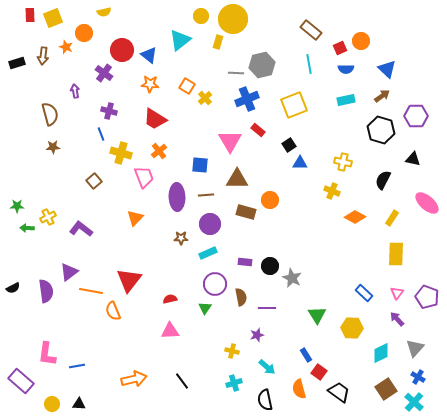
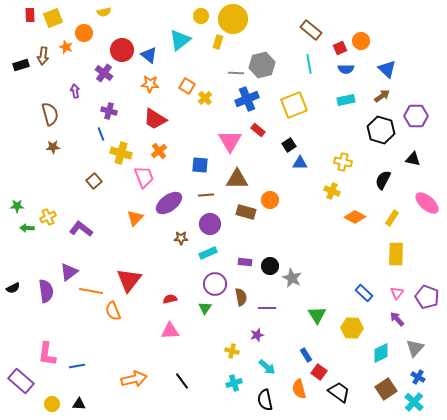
black rectangle at (17, 63): moved 4 px right, 2 px down
purple ellipse at (177, 197): moved 8 px left, 6 px down; rotated 56 degrees clockwise
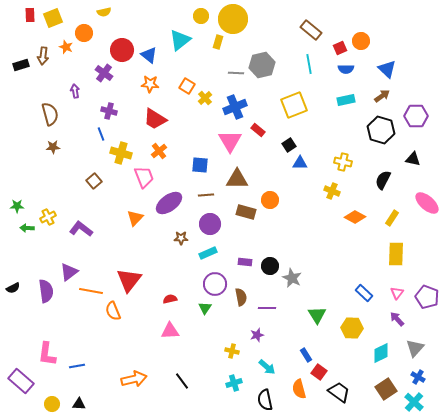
blue cross at (247, 99): moved 12 px left, 8 px down
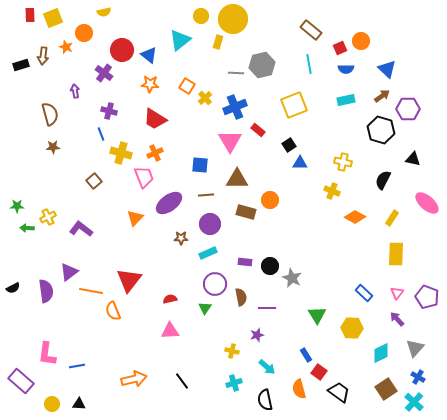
purple hexagon at (416, 116): moved 8 px left, 7 px up
orange cross at (159, 151): moved 4 px left, 2 px down; rotated 14 degrees clockwise
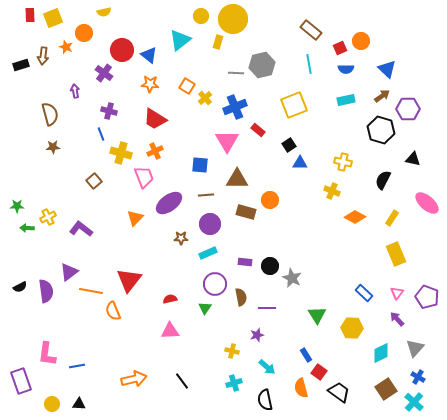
pink triangle at (230, 141): moved 3 px left
orange cross at (155, 153): moved 2 px up
yellow rectangle at (396, 254): rotated 25 degrees counterclockwise
black semicircle at (13, 288): moved 7 px right, 1 px up
purple rectangle at (21, 381): rotated 30 degrees clockwise
orange semicircle at (299, 389): moved 2 px right, 1 px up
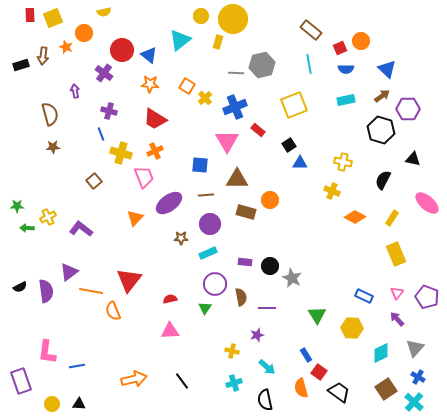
blue rectangle at (364, 293): moved 3 px down; rotated 18 degrees counterclockwise
pink L-shape at (47, 354): moved 2 px up
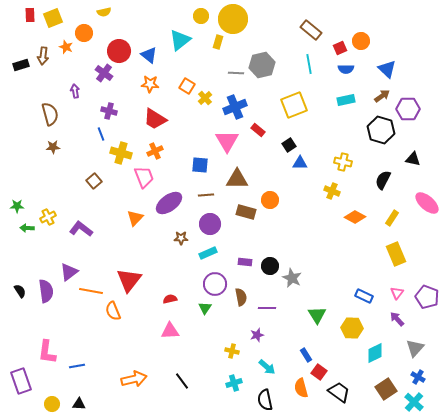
red circle at (122, 50): moved 3 px left, 1 px down
black semicircle at (20, 287): moved 4 px down; rotated 96 degrees counterclockwise
cyan diamond at (381, 353): moved 6 px left
